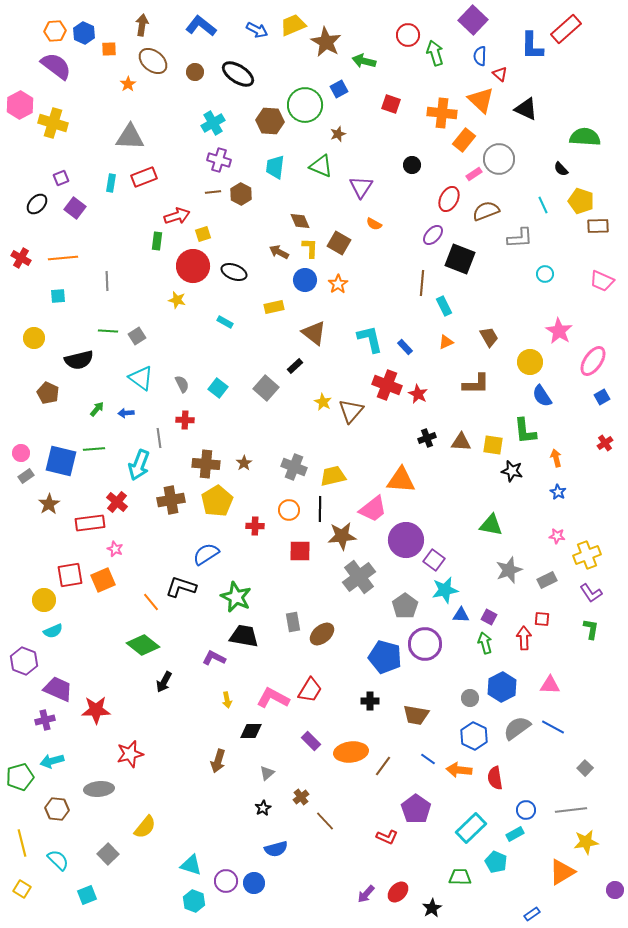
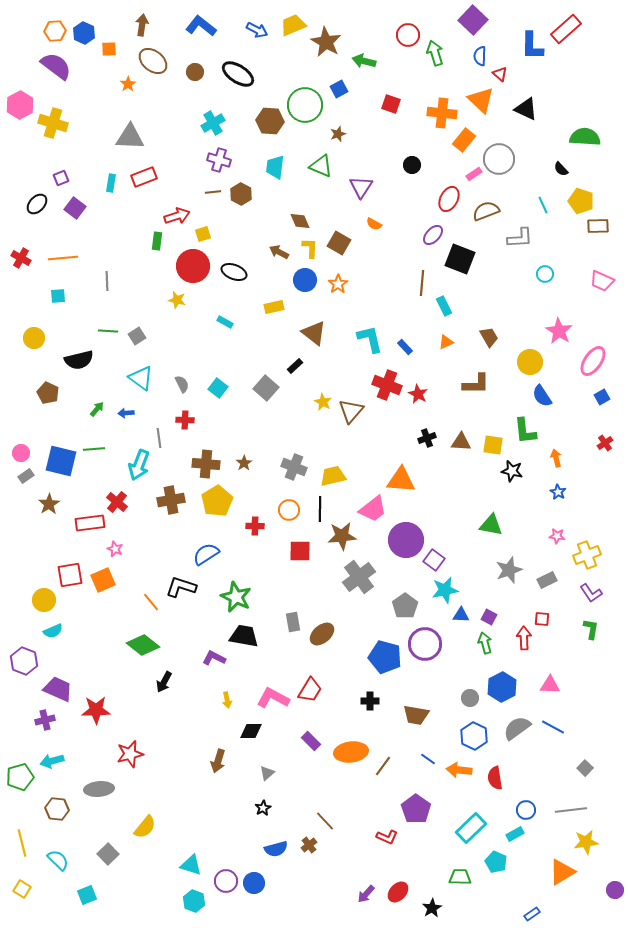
brown cross at (301, 797): moved 8 px right, 48 px down
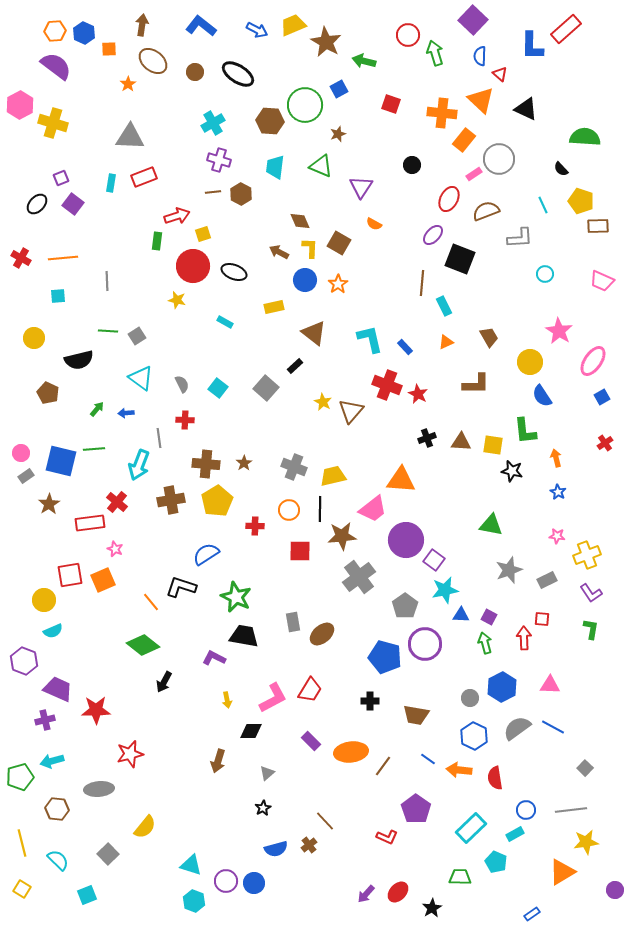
purple square at (75, 208): moved 2 px left, 4 px up
pink L-shape at (273, 698): rotated 124 degrees clockwise
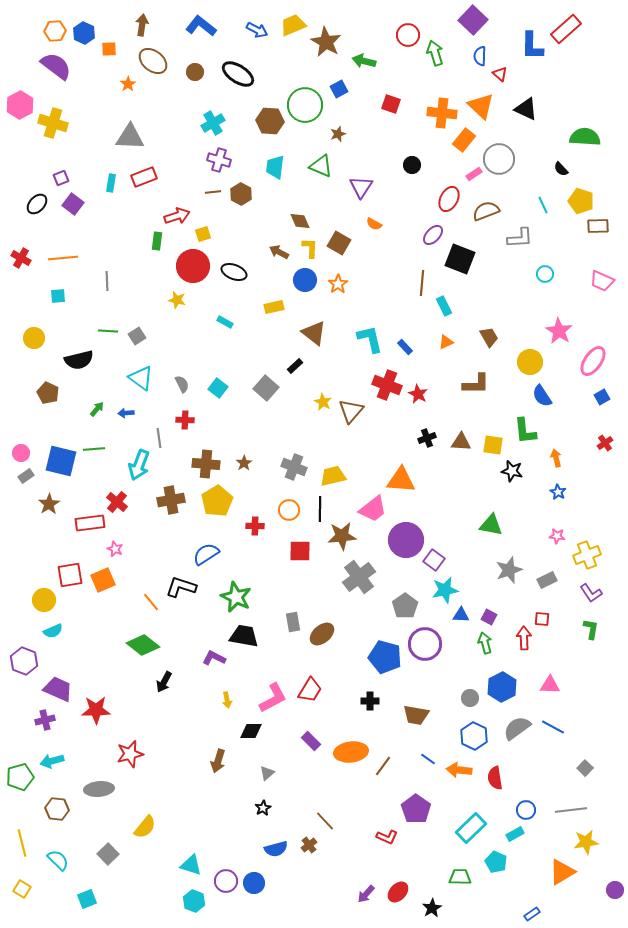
orange triangle at (481, 100): moved 6 px down
cyan square at (87, 895): moved 4 px down
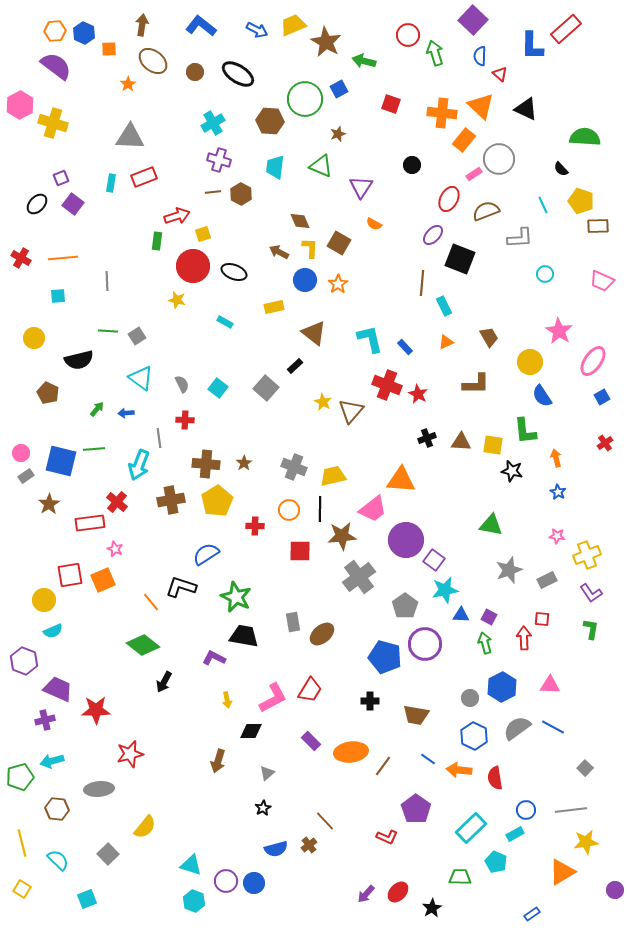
green circle at (305, 105): moved 6 px up
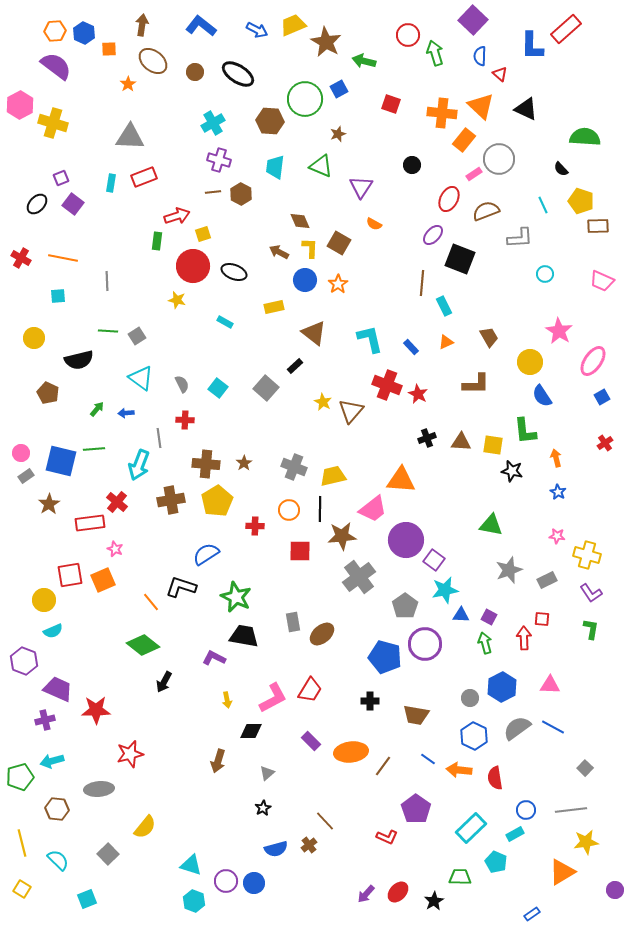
orange line at (63, 258): rotated 16 degrees clockwise
blue rectangle at (405, 347): moved 6 px right
yellow cross at (587, 555): rotated 36 degrees clockwise
black star at (432, 908): moved 2 px right, 7 px up
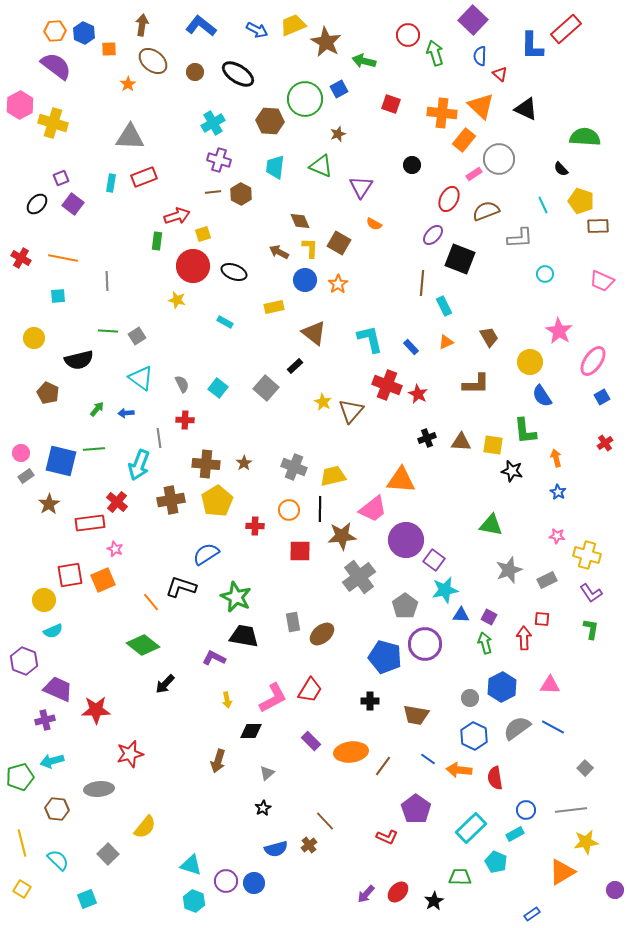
black arrow at (164, 682): moved 1 px right, 2 px down; rotated 15 degrees clockwise
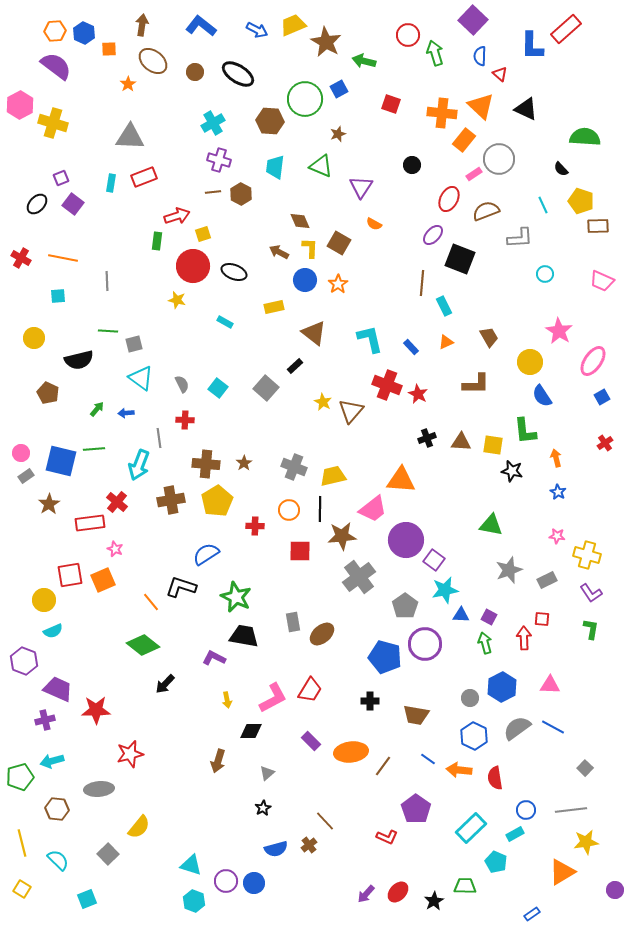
gray square at (137, 336): moved 3 px left, 8 px down; rotated 18 degrees clockwise
yellow semicircle at (145, 827): moved 6 px left
green trapezoid at (460, 877): moved 5 px right, 9 px down
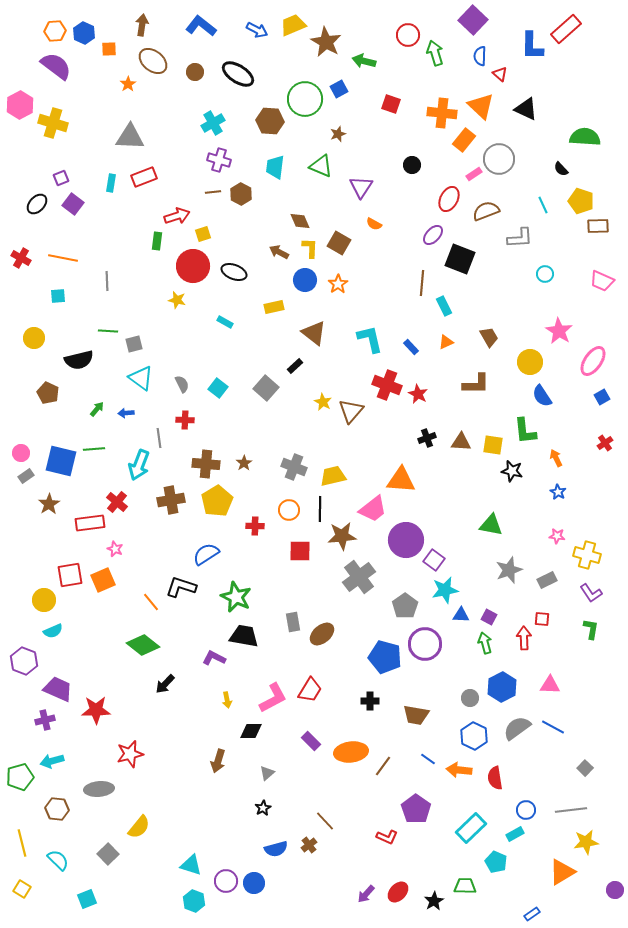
orange arrow at (556, 458): rotated 12 degrees counterclockwise
